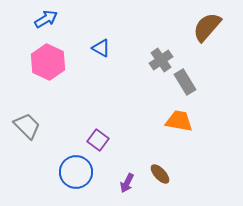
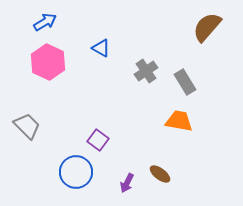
blue arrow: moved 1 px left, 3 px down
gray cross: moved 15 px left, 11 px down
brown ellipse: rotated 10 degrees counterclockwise
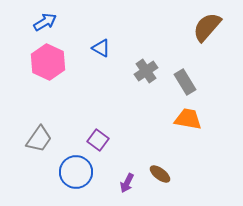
orange trapezoid: moved 9 px right, 2 px up
gray trapezoid: moved 12 px right, 13 px down; rotated 80 degrees clockwise
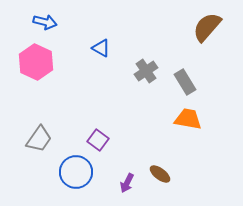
blue arrow: rotated 45 degrees clockwise
pink hexagon: moved 12 px left
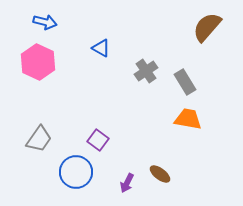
pink hexagon: moved 2 px right
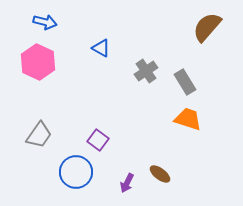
orange trapezoid: rotated 8 degrees clockwise
gray trapezoid: moved 4 px up
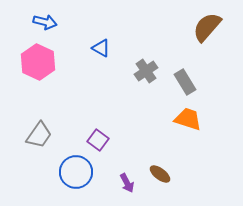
purple arrow: rotated 54 degrees counterclockwise
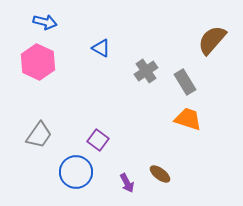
brown semicircle: moved 5 px right, 13 px down
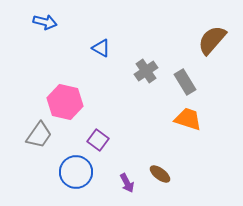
pink hexagon: moved 27 px right, 40 px down; rotated 12 degrees counterclockwise
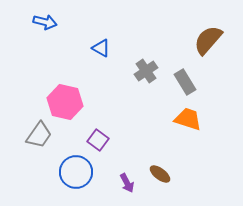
brown semicircle: moved 4 px left
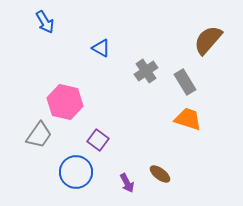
blue arrow: rotated 45 degrees clockwise
